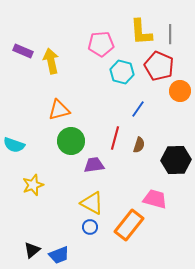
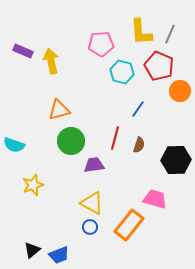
gray line: rotated 24 degrees clockwise
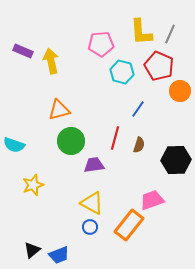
pink trapezoid: moved 3 px left, 1 px down; rotated 35 degrees counterclockwise
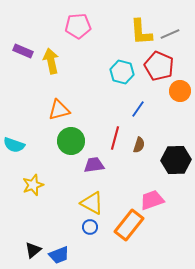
gray line: rotated 42 degrees clockwise
pink pentagon: moved 23 px left, 18 px up
black triangle: moved 1 px right
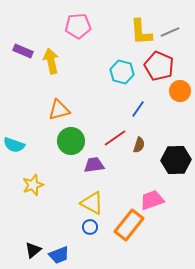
gray line: moved 2 px up
red line: rotated 40 degrees clockwise
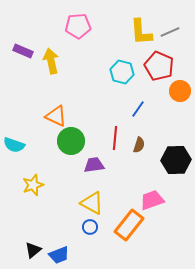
orange triangle: moved 3 px left, 6 px down; rotated 40 degrees clockwise
red line: rotated 50 degrees counterclockwise
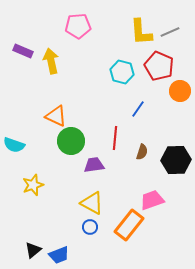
brown semicircle: moved 3 px right, 7 px down
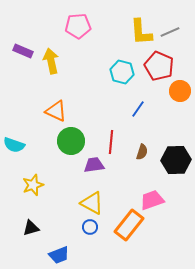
orange triangle: moved 5 px up
red line: moved 4 px left, 4 px down
black triangle: moved 2 px left, 22 px up; rotated 24 degrees clockwise
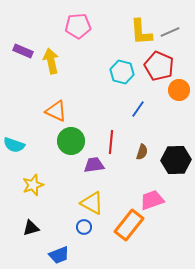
orange circle: moved 1 px left, 1 px up
blue circle: moved 6 px left
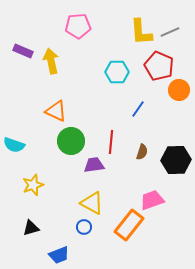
cyan hexagon: moved 5 px left; rotated 15 degrees counterclockwise
